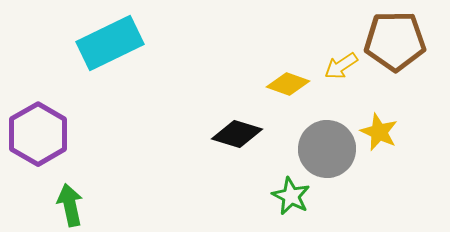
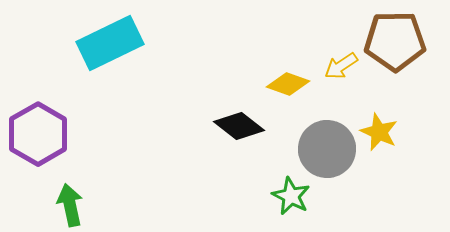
black diamond: moved 2 px right, 8 px up; rotated 21 degrees clockwise
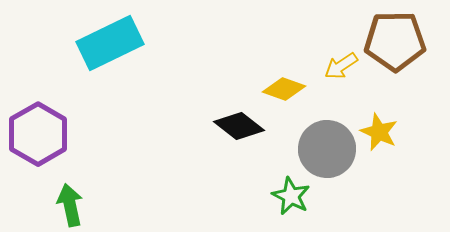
yellow diamond: moved 4 px left, 5 px down
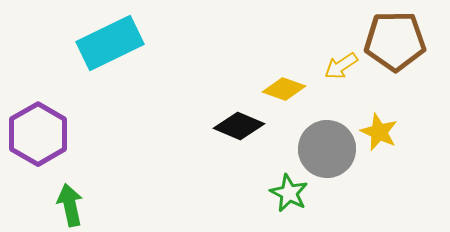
black diamond: rotated 15 degrees counterclockwise
green star: moved 2 px left, 3 px up
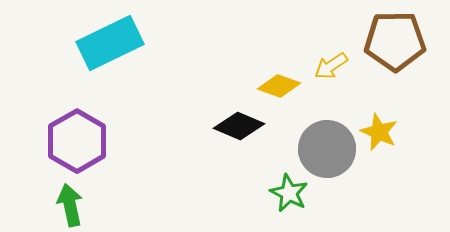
yellow arrow: moved 10 px left
yellow diamond: moved 5 px left, 3 px up
purple hexagon: moved 39 px right, 7 px down
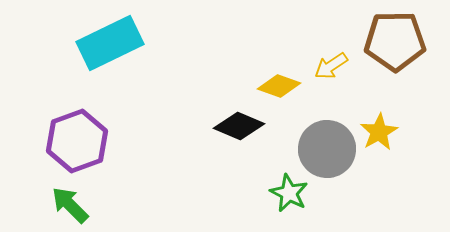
yellow star: rotated 18 degrees clockwise
purple hexagon: rotated 10 degrees clockwise
green arrow: rotated 33 degrees counterclockwise
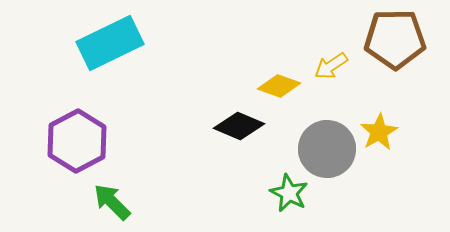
brown pentagon: moved 2 px up
purple hexagon: rotated 8 degrees counterclockwise
green arrow: moved 42 px right, 3 px up
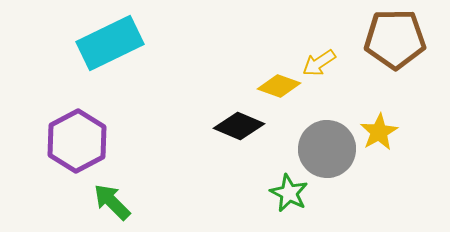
yellow arrow: moved 12 px left, 3 px up
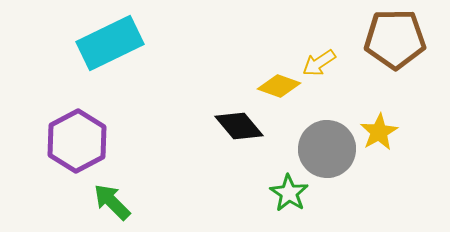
black diamond: rotated 27 degrees clockwise
green star: rotated 6 degrees clockwise
